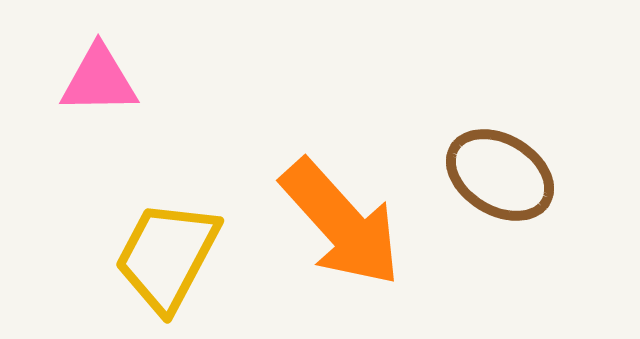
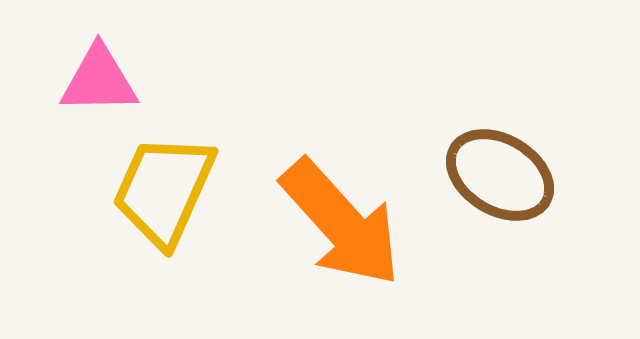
yellow trapezoid: moved 3 px left, 66 px up; rotated 4 degrees counterclockwise
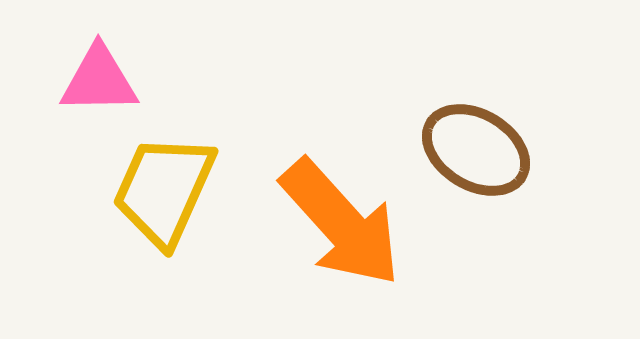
brown ellipse: moved 24 px left, 25 px up
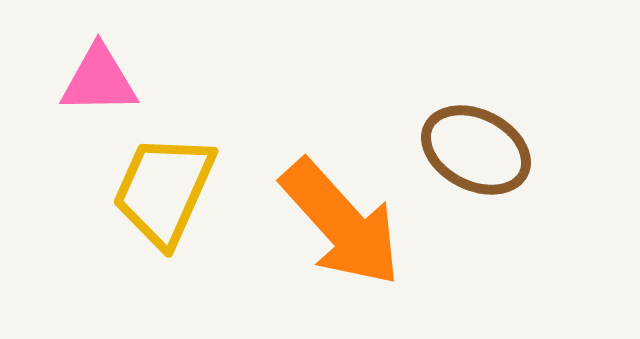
brown ellipse: rotated 4 degrees counterclockwise
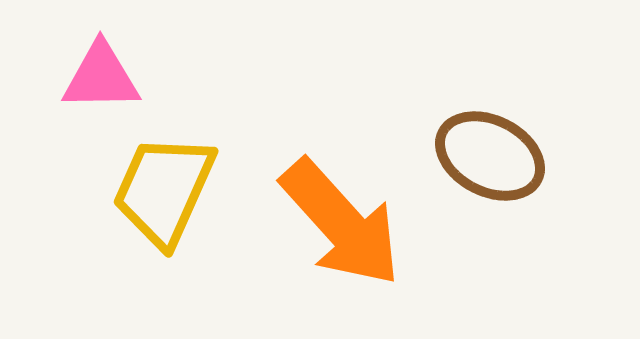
pink triangle: moved 2 px right, 3 px up
brown ellipse: moved 14 px right, 6 px down
